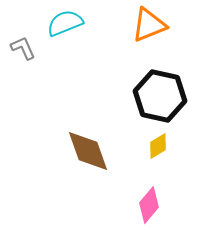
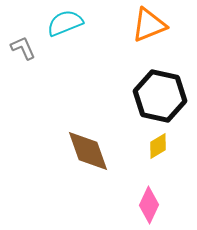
pink diamond: rotated 15 degrees counterclockwise
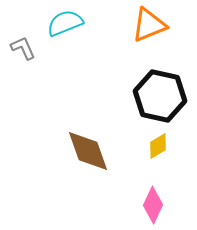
pink diamond: moved 4 px right
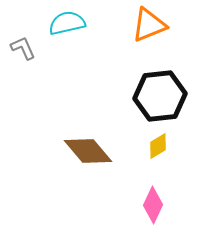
cyan semicircle: moved 2 px right; rotated 9 degrees clockwise
black hexagon: rotated 18 degrees counterclockwise
brown diamond: rotated 21 degrees counterclockwise
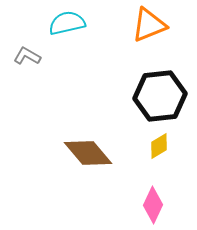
gray L-shape: moved 4 px right, 8 px down; rotated 36 degrees counterclockwise
yellow diamond: moved 1 px right
brown diamond: moved 2 px down
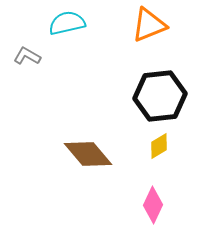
brown diamond: moved 1 px down
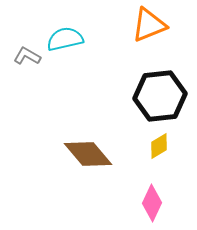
cyan semicircle: moved 2 px left, 16 px down
pink diamond: moved 1 px left, 2 px up
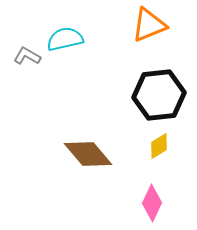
black hexagon: moved 1 px left, 1 px up
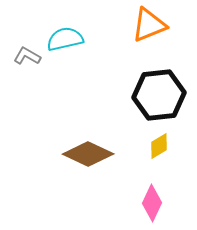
brown diamond: rotated 24 degrees counterclockwise
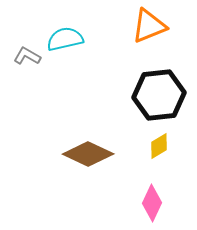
orange triangle: moved 1 px down
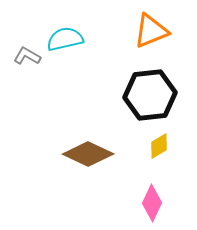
orange triangle: moved 2 px right, 5 px down
black hexagon: moved 9 px left
